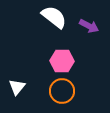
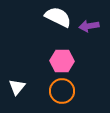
white semicircle: moved 4 px right; rotated 12 degrees counterclockwise
purple arrow: rotated 144 degrees clockwise
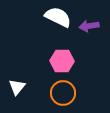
orange circle: moved 1 px right, 2 px down
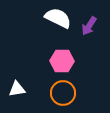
white semicircle: moved 1 px down
purple arrow: rotated 48 degrees counterclockwise
white triangle: moved 2 px down; rotated 42 degrees clockwise
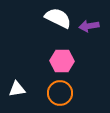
purple arrow: rotated 48 degrees clockwise
orange circle: moved 3 px left
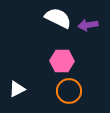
purple arrow: moved 1 px left, 1 px up
white triangle: rotated 18 degrees counterclockwise
orange circle: moved 9 px right, 2 px up
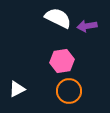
purple arrow: moved 1 px left, 1 px down
pink hexagon: rotated 10 degrees counterclockwise
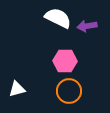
pink hexagon: moved 3 px right; rotated 10 degrees clockwise
white triangle: rotated 12 degrees clockwise
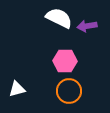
white semicircle: moved 1 px right
